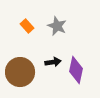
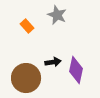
gray star: moved 11 px up
brown circle: moved 6 px right, 6 px down
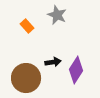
purple diamond: rotated 20 degrees clockwise
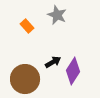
black arrow: rotated 21 degrees counterclockwise
purple diamond: moved 3 px left, 1 px down
brown circle: moved 1 px left, 1 px down
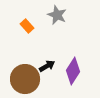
black arrow: moved 6 px left, 4 px down
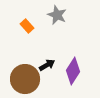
black arrow: moved 1 px up
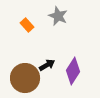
gray star: moved 1 px right, 1 px down
orange rectangle: moved 1 px up
brown circle: moved 1 px up
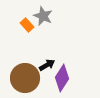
gray star: moved 15 px left
purple diamond: moved 11 px left, 7 px down
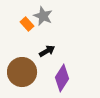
orange rectangle: moved 1 px up
black arrow: moved 14 px up
brown circle: moved 3 px left, 6 px up
